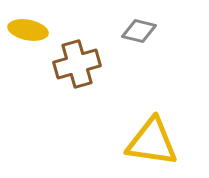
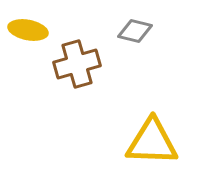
gray diamond: moved 4 px left
yellow triangle: rotated 6 degrees counterclockwise
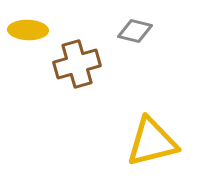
yellow ellipse: rotated 9 degrees counterclockwise
yellow triangle: rotated 16 degrees counterclockwise
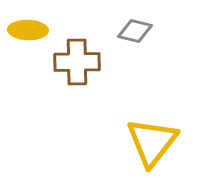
brown cross: moved 2 px up; rotated 15 degrees clockwise
yellow triangle: rotated 38 degrees counterclockwise
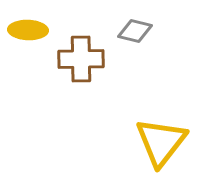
brown cross: moved 4 px right, 3 px up
yellow triangle: moved 9 px right
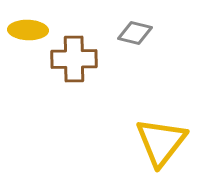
gray diamond: moved 2 px down
brown cross: moved 7 px left
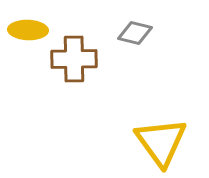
yellow triangle: rotated 14 degrees counterclockwise
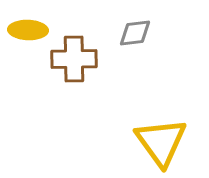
gray diamond: rotated 20 degrees counterclockwise
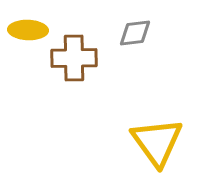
brown cross: moved 1 px up
yellow triangle: moved 4 px left
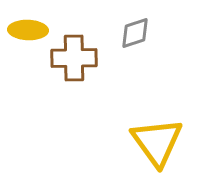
gray diamond: rotated 12 degrees counterclockwise
